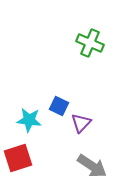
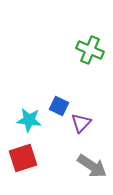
green cross: moved 7 px down
red square: moved 5 px right
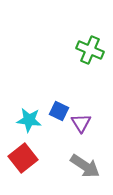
blue square: moved 5 px down
purple triangle: rotated 15 degrees counterclockwise
red square: rotated 20 degrees counterclockwise
gray arrow: moved 7 px left
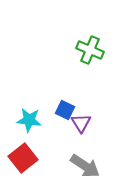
blue square: moved 6 px right, 1 px up
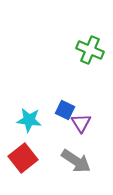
gray arrow: moved 9 px left, 5 px up
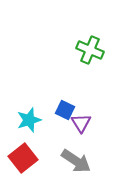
cyan star: rotated 25 degrees counterclockwise
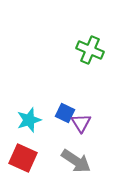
blue square: moved 3 px down
red square: rotated 28 degrees counterclockwise
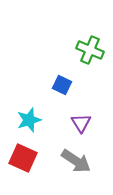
blue square: moved 3 px left, 28 px up
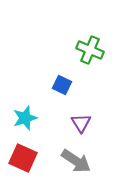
cyan star: moved 4 px left, 2 px up
